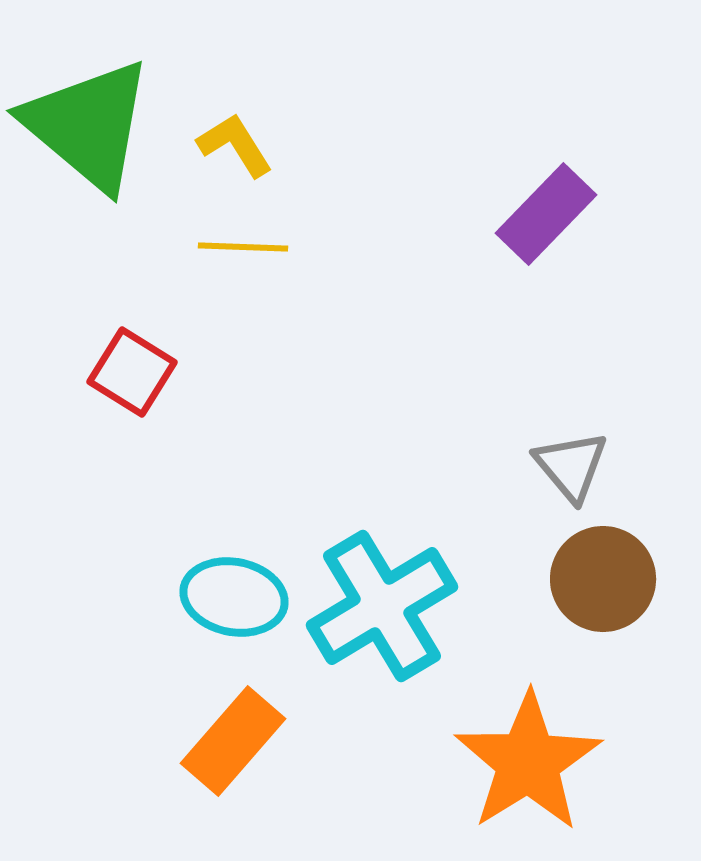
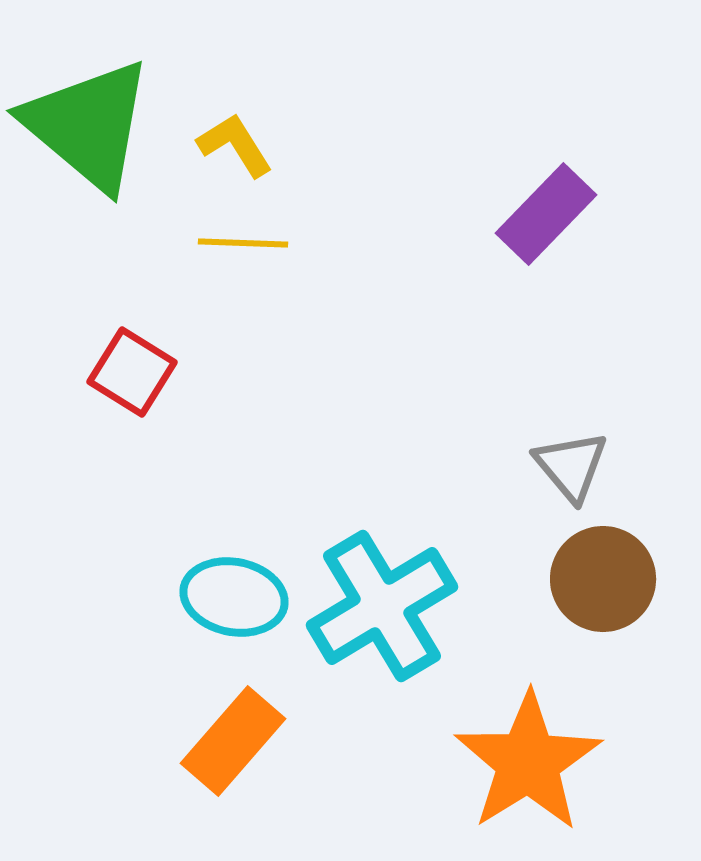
yellow line: moved 4 px up
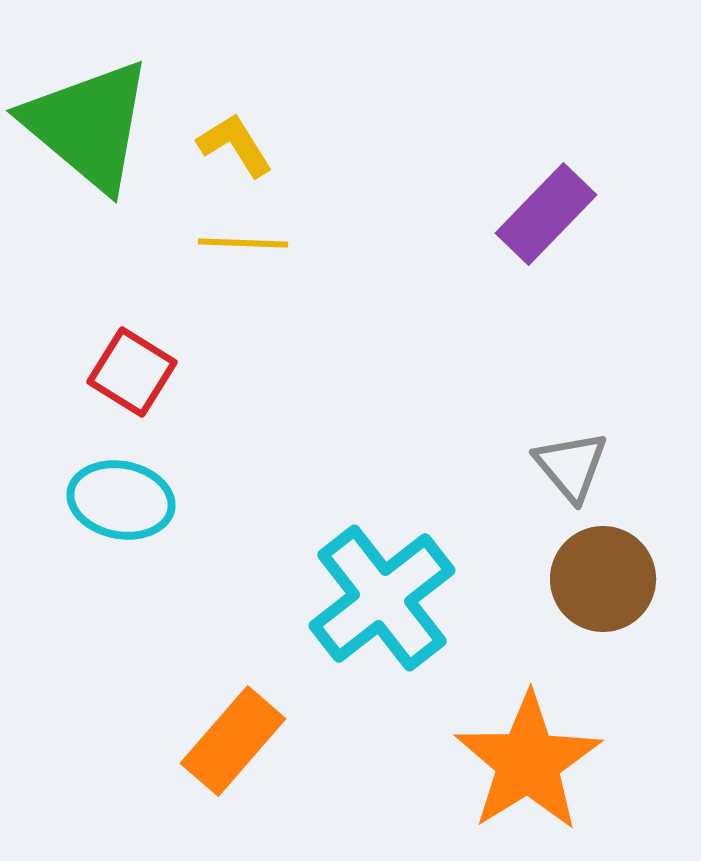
cyan ellipse: moved 113 px left, 97 px up
cyan cross: moved 8 px up; rotated 7 degrees counterclockwise
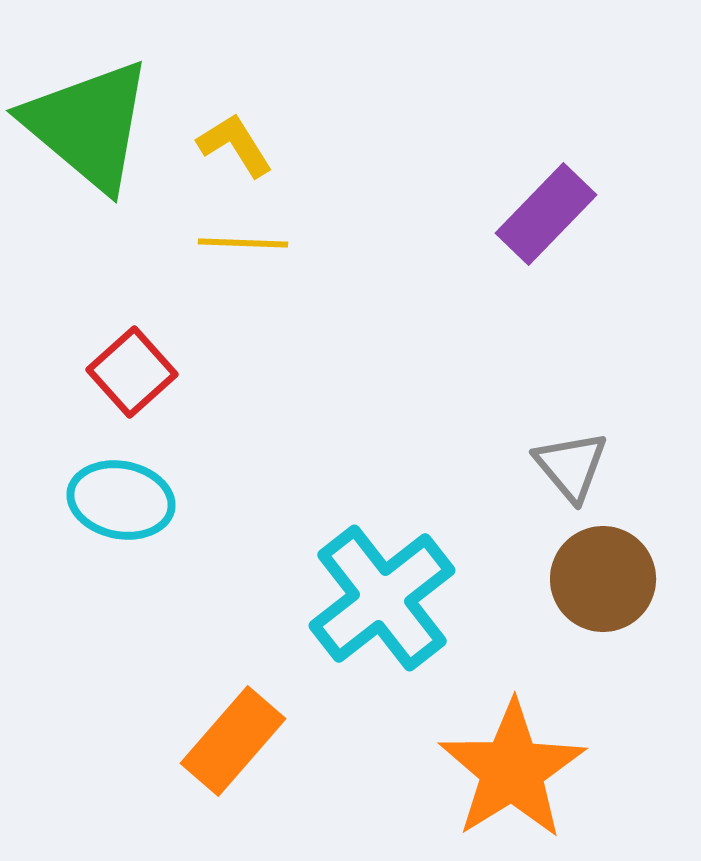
red square: rotated 16 degrees clockwise
orange star: moved 16 px left, 8 px down
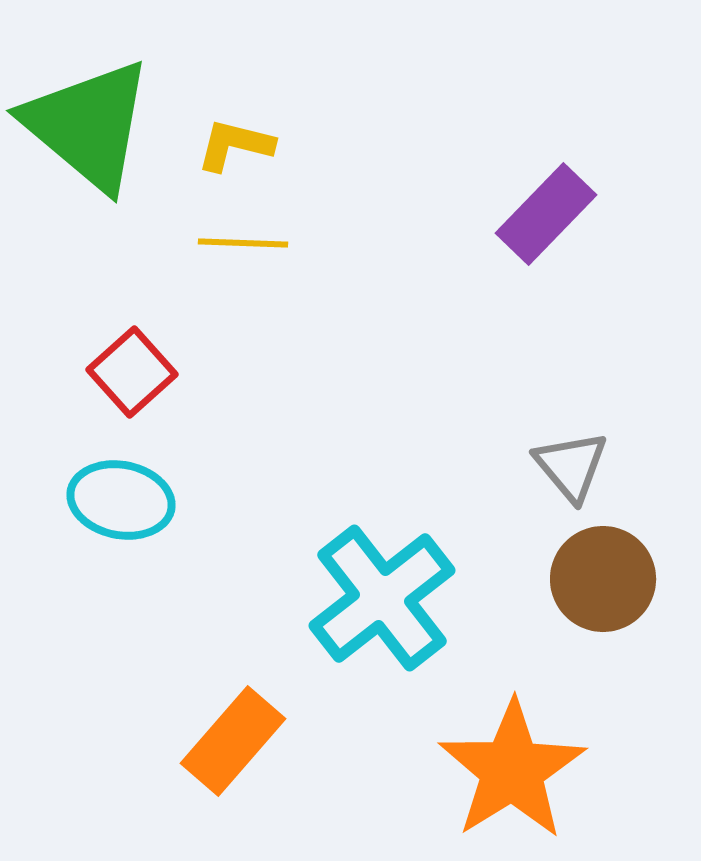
yellow L-shape: rotated 44 degrees counterclockwise
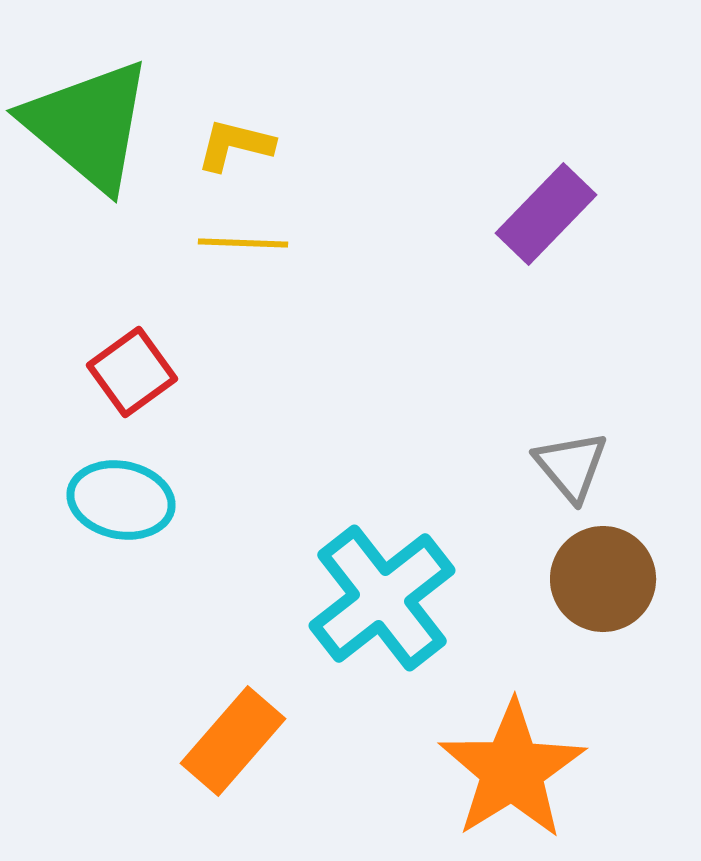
red square: rotated 6 degrees clockwise
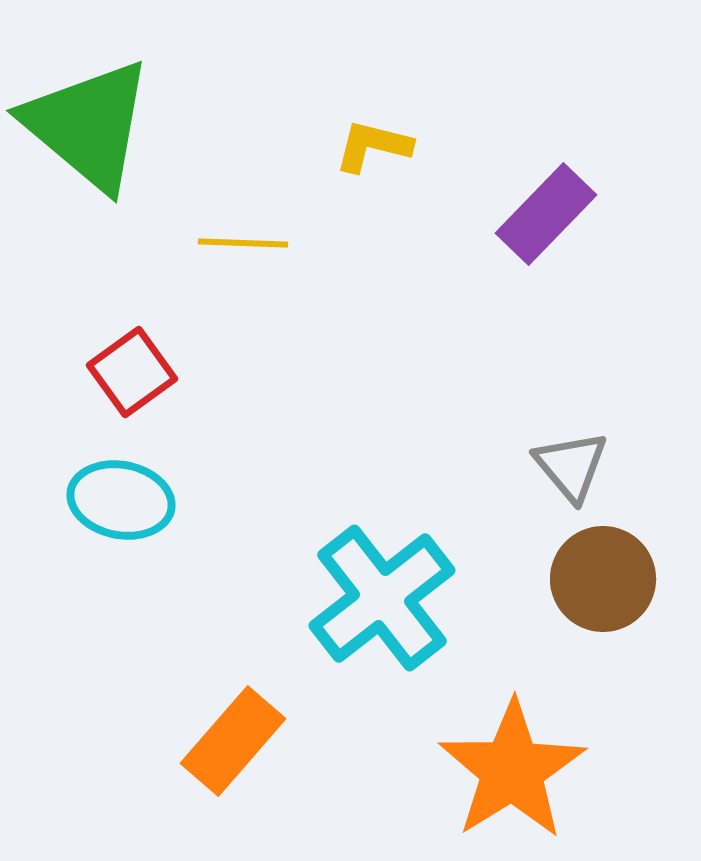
yellow L-shape: moved 138 px right, 1 px down
